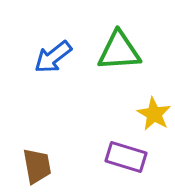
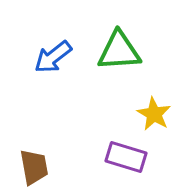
brown trapezoid: moved 3 px left, 1 px down
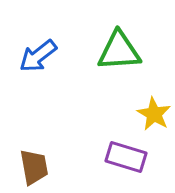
blue arrow: moved 15 px left, 1 px up
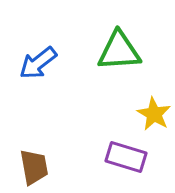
blue arrow: moved 7 px down
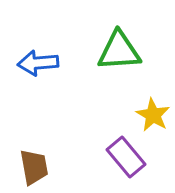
blue arrow: rotated 33 degrees clockwise
yellow star: moved 1 px left, 1 px down
purple rectangle: rotated 33 degrees clockwise
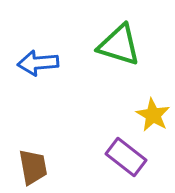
green triangle: moved 6 px up; rotated 21 degrees clockwise
purple rectangle: rotated 12 degrees counterclockwise
brown trapezoid: moved 1 px left
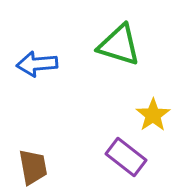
blue arrow: moved 1 px left, 1 px down
yellow star: rotated 8 degrees clockwise
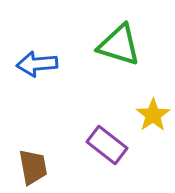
purple rectangle: moved 19 px left, 12 px up
